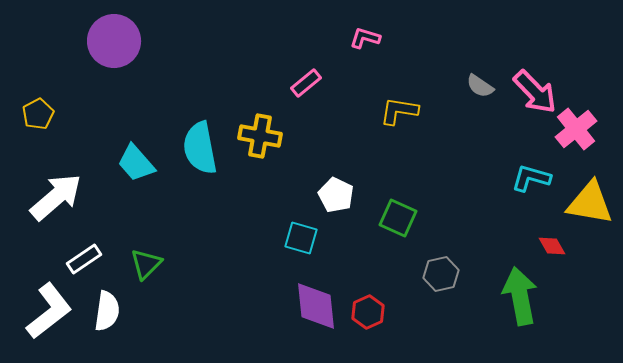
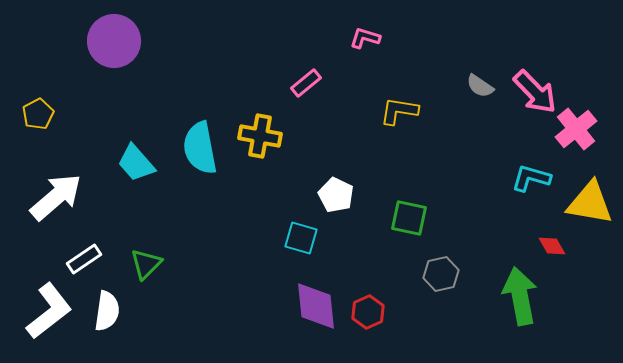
green square: moved 11 px right; rotated 12 degrees counterclockwise
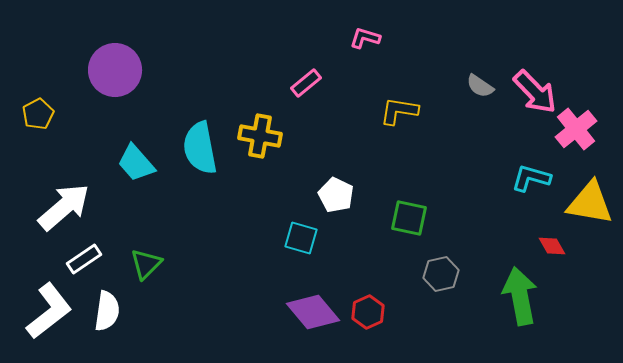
purple circle: moved 1 px right, 29 px down
white arrow: moved 8 px right, 10 px down
purple diamond: moved 3 px left, 6 px down; rotated 34 degrees counterclockwise
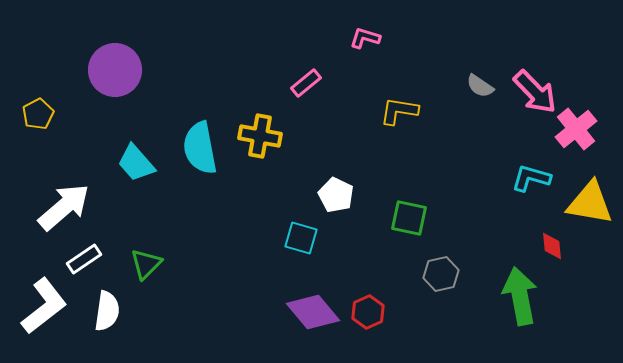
red diamond: rotated 24 degrees clockwise
white L-shape: moved 5 px left, 5 px up
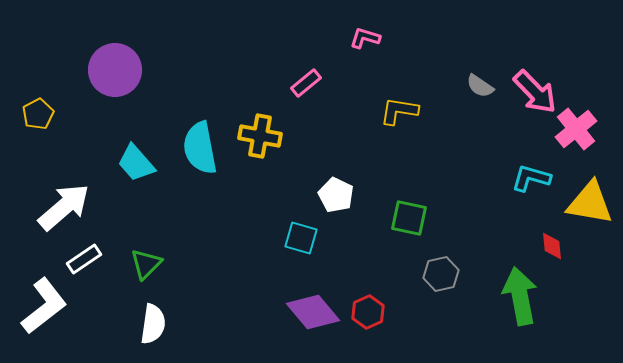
white semicircle: moved 46 px right, 13 px down
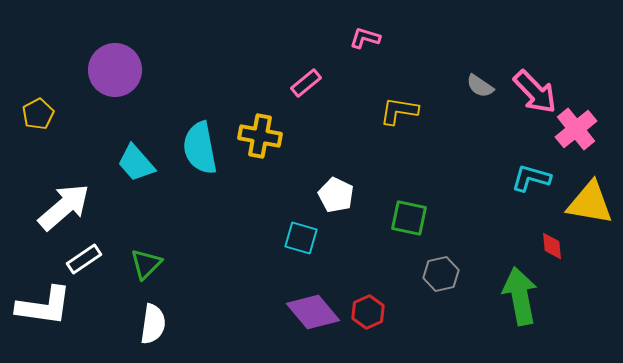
white L-shape: rotated 46 degrees clockwise
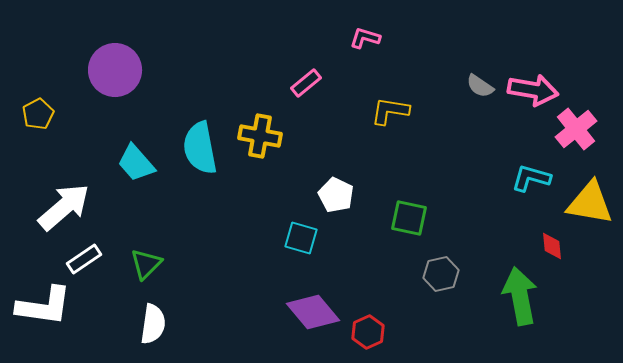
pink arrow: moved 2 px left, 2 px up; rotated 36 degrees counterclockwise
yellow L-shape: moved 9 px left
red hexagon: moved 20 px down
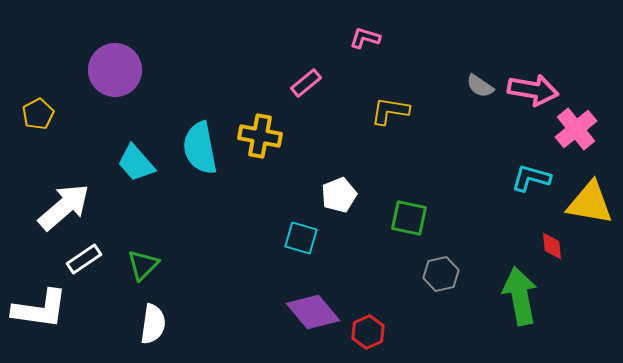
white pentagon: moved 3 px right; rotated 24 degrees clockwise
green triangle: moved 3 px left, 1 px down
white L-shape: moved 4 px left, 3 px down
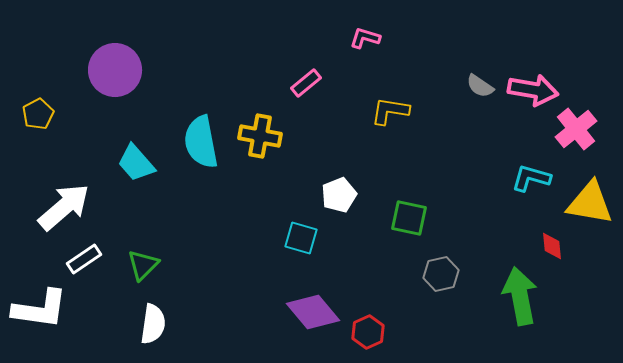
cyan semicircle: moved 1 px right, 6 px up
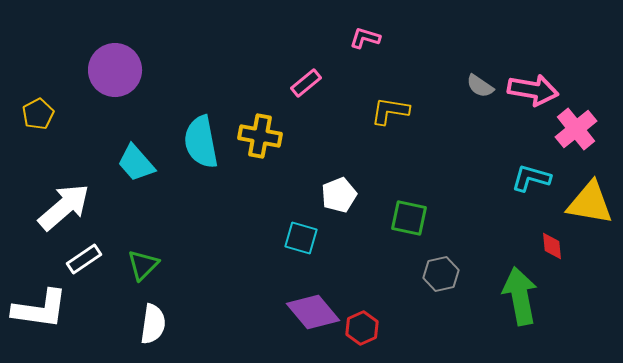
red hexagon: moved 6 px left, 4 px up
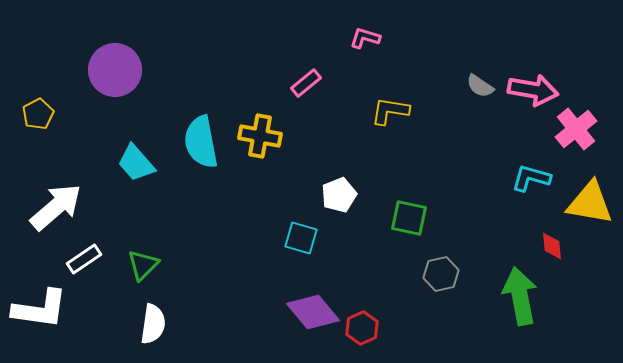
white arrow: moved 8 px left
